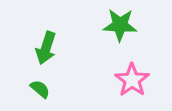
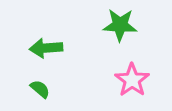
green arrow: rotated 68 degrees clockwise
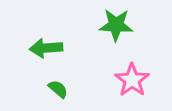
green star: moved 4 px left
green semicircle: moved 18 px right
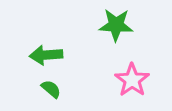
green arrow: moved 7 px down
green semicircle: moved 7 px left
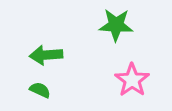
green semicircle: moved 11 px left, 1 px down; rotated 15 degrees counterclockwise
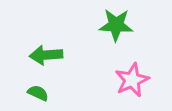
pink star: rotated 12 degrees clockwise
green semicircle: moved 2 px left, 3 px down
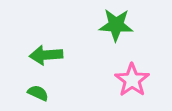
pink star: rotated 12 degrees counterclockwise
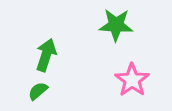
green arrow: rotated 112 degrees clockwise
green semicircle: moved 2 px up; rotated 65 degrees counterclockwise
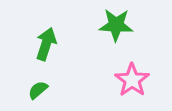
green arrow: moved 11 px up
green semicircle: moved 1 px up
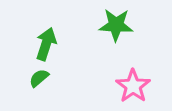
pink star: moved 1 px right, 6 px down
green semicircle: moved 1 px right, 12 px up
